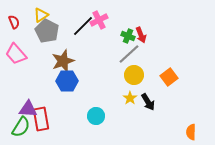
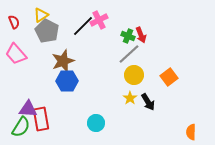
cyan circle: moved 7 px down
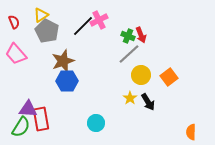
yellow circle: moved 7 px right
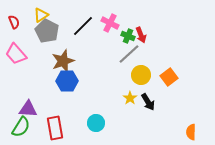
pink cross: moved 11 px right, 3 px down; rotated 36 degrees counterclockwise
red rectangle: moved 14 px right, 9 px down
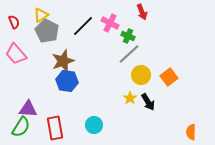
red arrow: moved 1 px right, 23 px up
blue hexagon: rotated 10 degrees clockwise
cyan circle: moved 2 px left, 2 px down
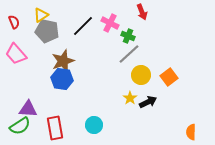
gray pentagon: rotated 15 degrees counterclockwise
blue hexagon: moved 5 px left, 2 px up
black arrow: rotated 84 degrees counterclockwise
green semicircle: moved 1 px left, 1 px up; rotated 25 degrees clockwise
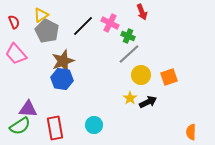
gray pentagon: rotated 15 degrees clockwise
orange square: rotated 18 degrees clockwise
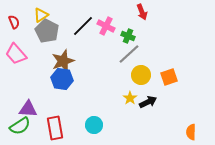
pink cross: moved 4 px left, 3 px down
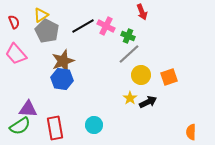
black line: rotated 15 degrees clockwise
